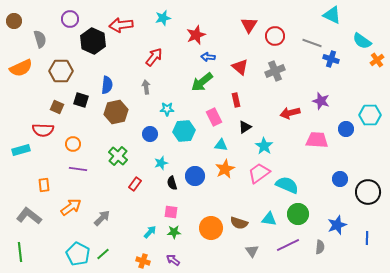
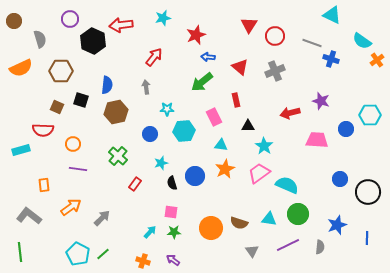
black triangle at (245, 127): moved 3 px right, 1 px up; rotated 32 degrees clockwise
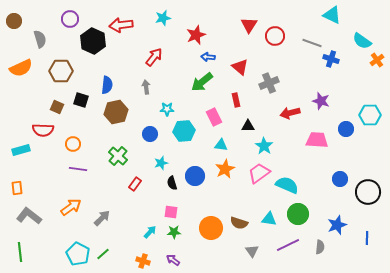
gray cross at (275, 71): moved 6 px left, 12 px down
orange rectangle at (44, 185): moved 27 px left, 3 px down
